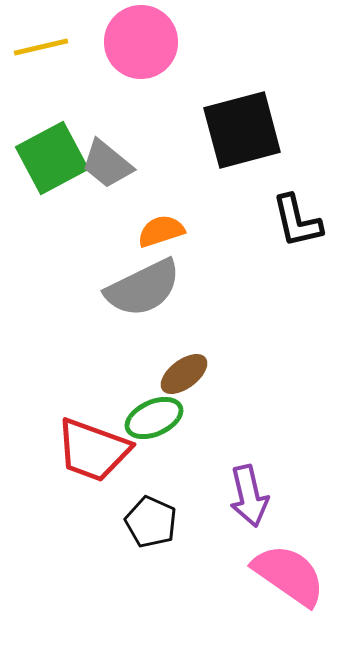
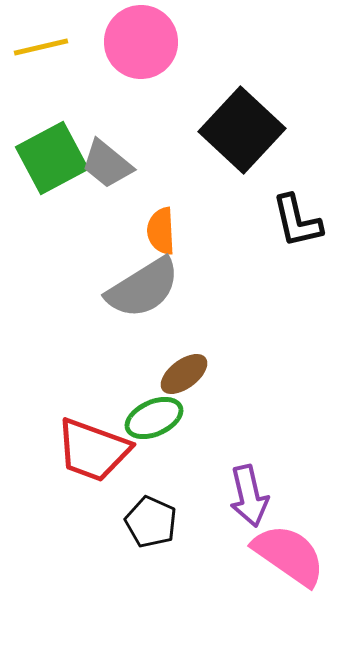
black square: rotated 32 degrees counterclockwise
orange semicircle: rotated 75 degrees counterclockwise
gray semicircle: rotated 6 degrees counterclockwise
pink semicircle: moved 20 px up
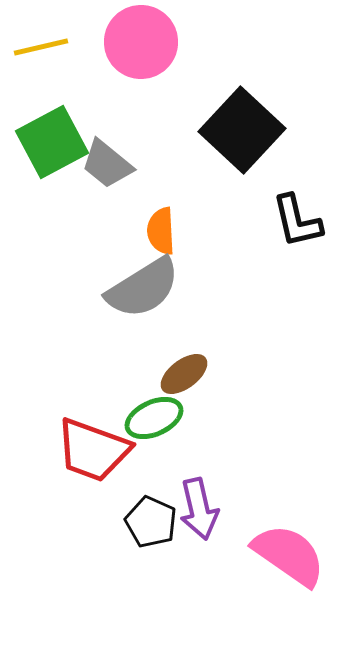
green square: moved 16 px up
purple arrow: moved 50 px left, 13 px down
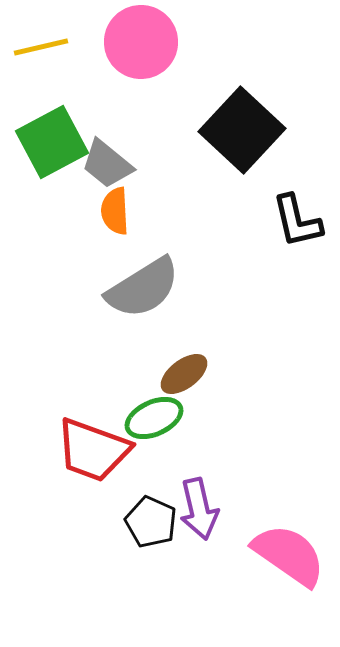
orange semicircle: moved 46 px left, 20 px up
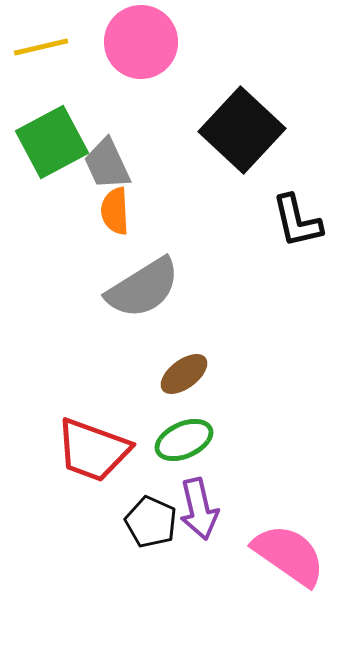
gray trapezoid: rotated 26 degrees clockwise
green ellipse: moved 30 px right, 22 px down
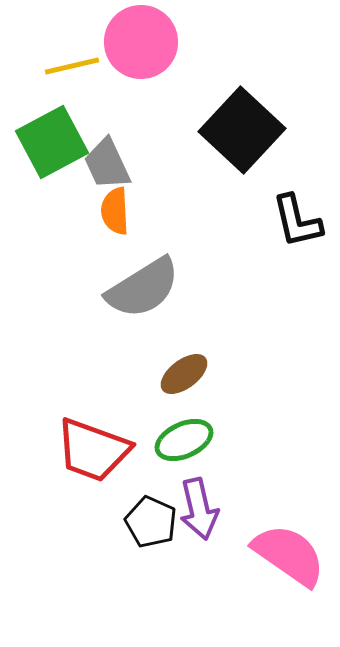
yellow line: moved 31 px right, 19 px down
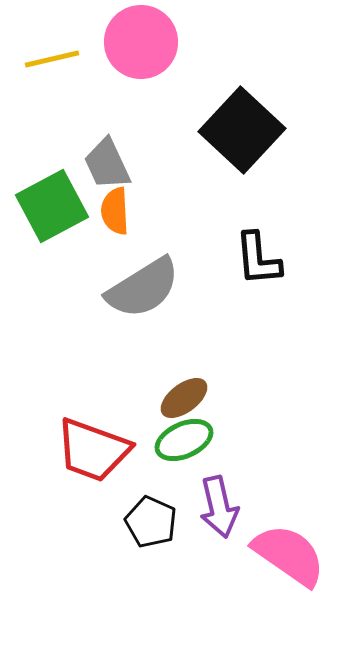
yellow line: moved 20 px left, 7 px up
green square: moved 64 px down
black L-shape: moved 39 px left, 38 px down; rotated 8 degrees clockwise
brown ellipse: moved 24 px down
purple arrow: moved 20 px right, 2 px up
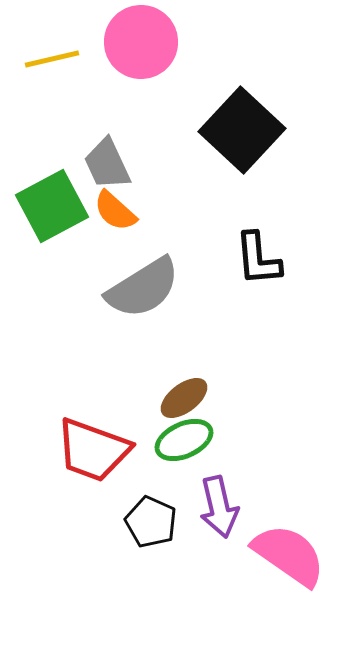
orange semicircle: rotated 45 degrees counterclockwise
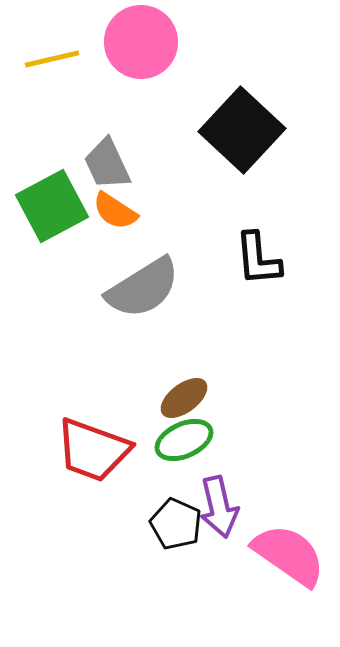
orange semicircle: rotated 9 degrees counterclockwise
black pentagon: moved 25 px right, 2 px down
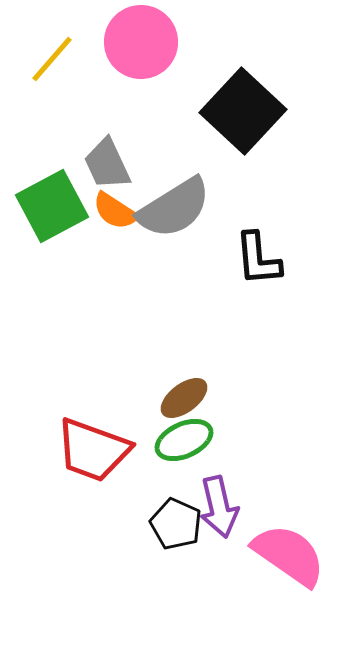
yellow line: rotated 36 degrees counterclockwise
black square: moved 1 px right, 19 px up
gray semicircle: moved 31 px right, 80 px up
